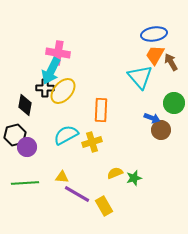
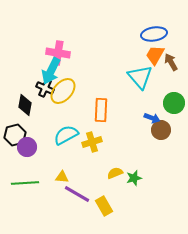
black cross: rotated 24 degrees clockwise
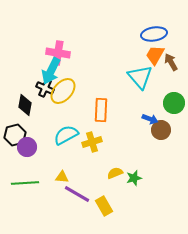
blue arrow: moved 2 px left, 1 px down
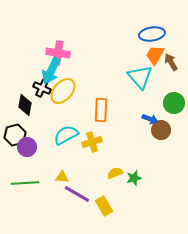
blue ellipse: moved 2 px left
black cross: moved 3 px left
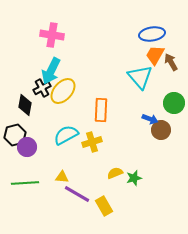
pink cross: moved 6 px left, 18 px up
black cross: rotated 36 degrees clockwise
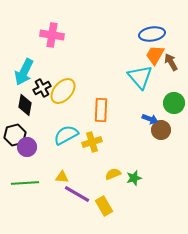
cyan arrow: moved 27 px left, 1 px down
yellow semicircle: moved 2 px left, 1 px down
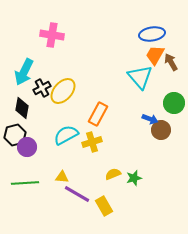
black diamond: moved 3 px left, 3 px down
orange rectangle: moved 3 px left, 4 px down; rotated 25 degrees clockwise
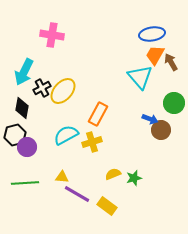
yellow rectangle: moved 3 px right; rotated 24 degrees counterclockwise
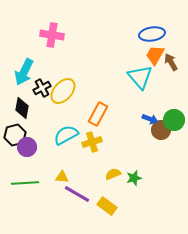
green circle: moved 17 px down
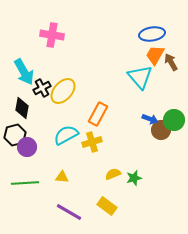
cyan arrow: rotated 56 degrees counterclockwise
purple line: moved 8 px left, 18 px down
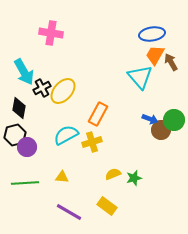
pink cross: moved 1 px left, 2 px up
black diamond: moved 3 px left
